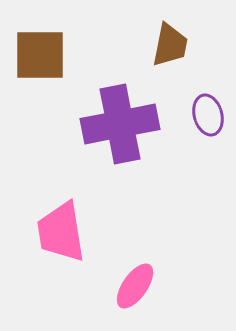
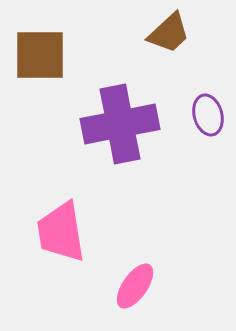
brown trapezoid: moved 1 px left, 12 px up; rotated 36 degrees clockwise
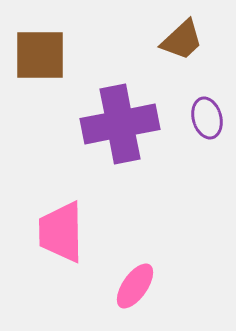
brown trapezoid: moved 13 px right, 7 px down
purple ellipse: moved 1 px left, 3 px down
pink trapezoid: rotated 8 degrees clockwise
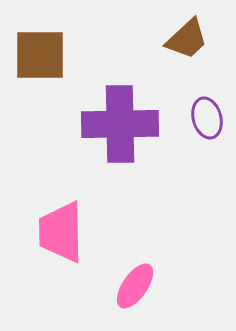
brown trapezoid: moved 5 px right, 1 px up
purple cross: rotated 10 degrees clockwise
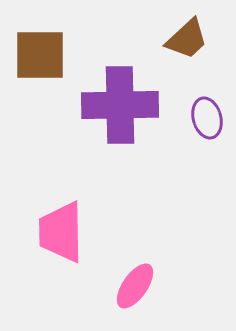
purple cross: moved 19 px up
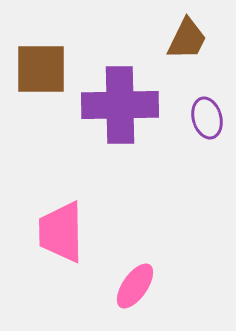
brown trapezoid: rotated 21 degrees counterclockwise
brown square: moved 1 px right, 14 px down
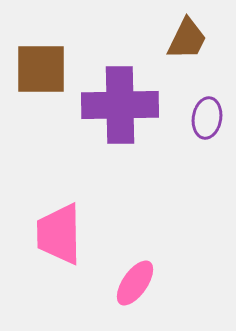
purple ellipse: rotated 24 degrees clockwise
pink trapezoid: moved 2 px left, 2 px down
pink ellipse: moved 3 px up
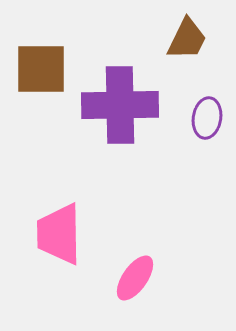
pink ellipse: moved 5 px up
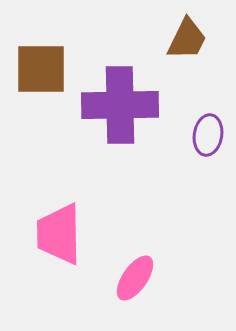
purple ellipse: moved 1 px right, 17 px down
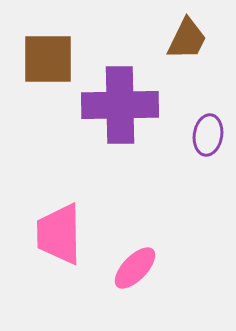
brown square: moved 7 px right, 10 px up
pink ellipse: moved 10 px up; rotated 9 degrees clockwise
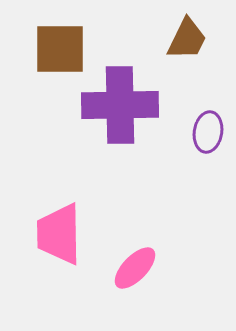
brown square: moved 12 px right, 10 px up
purple ellipse: moved 3 px up
